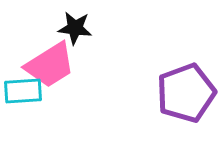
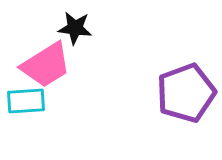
pink trapezoid: moved 4 px left
cyan rectangle: moved 3 px right, 10 px down
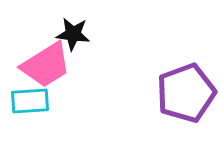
black star: moved 2 px left, 6 px down
cyan rectangle: moved 4 px right
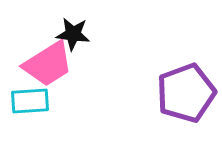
pink trapezoid: moved 2 px right, 1 px up
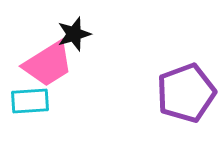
black star: moved 1 px right; rotated 24 degrees counterclockwise
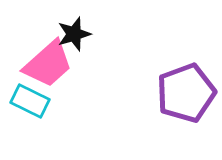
pink trapezoid: rotated 10 degrees counterclockwise
cyan rectangle: rotated 30 degrees clockwise
